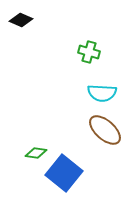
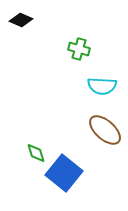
green cross: moved 10 px left, 3 px up
cyan semicircle: moved 7 px up
green diamond: rotated 65 degrees clockwise
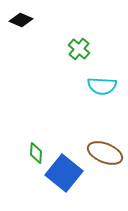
green cross: rotated 25 degrees clockwise
brown ellipse: moved 23 px down; rotated 20 degrees counterclockwise
green diamond: rotated 20 degrees clockwise
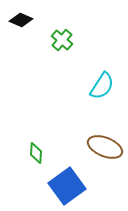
green cross: moved 17 px left, 9 px up
cyan semicircle: rotated 60 degrees counterclockwise
brown ellipse: moved 6 px up
blue square: moved 3 px right, 13 px down; rotated 15 degrees clockwise
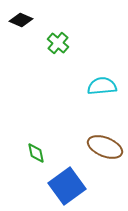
green cross: moved 4 px left, 3 px down
cyan semicircle: rotated 128 degrees counterclockwise
green diamond: rotated 15 degrees counterclockwise
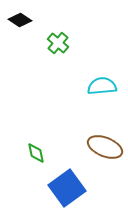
black diamond: moved 1 px left; rotated 10 degrees clockwise
blue square: moved 2 px down
